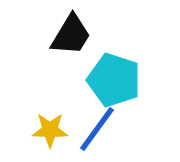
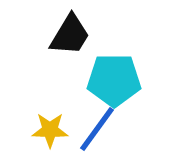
black trapezoid: moved 1 px left
cyan pentagon: rotated 18 degrees counterclockwise
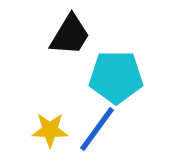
cyan pentagon: moved 2 px right, 3 px up
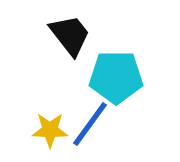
black trapezoid: rotated 69 degrees counterclockwise
blue line: moved 7 px left, 5 px up
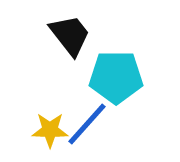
blue line: moved 3 px left; rotated 6 degrees clockwise
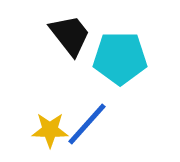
cyan pentagon: moved 4 px right, 19 px up
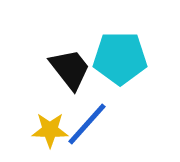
black trapezoid: moved 34 px down
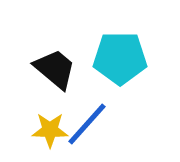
black trapezoid: moved 15 px left; rotated 12 degrees counterclockwise
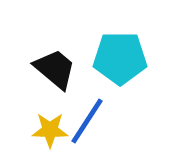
blue line: moved 3 px up; rotated 9 degrees counterclockwise
